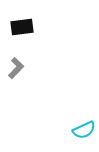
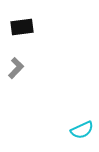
cyan semicircle: moved 2 px left
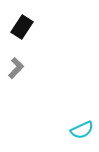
black rectangle: rotated 50 degrees counterclockwise
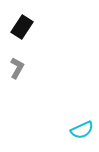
gray L-shape: moved 1 px right; rotated 15 degrees counterclockwise
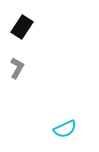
cyan semicircle: moved 17 px left, 1 px up
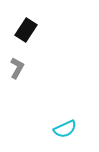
black rectangle: moved 4 px right, 3 px down
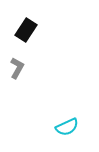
cyan semicircle: moved 2 px right, 2 px up
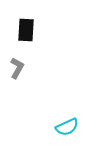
black rectangle: rotated 30 degrees counterclockwise
